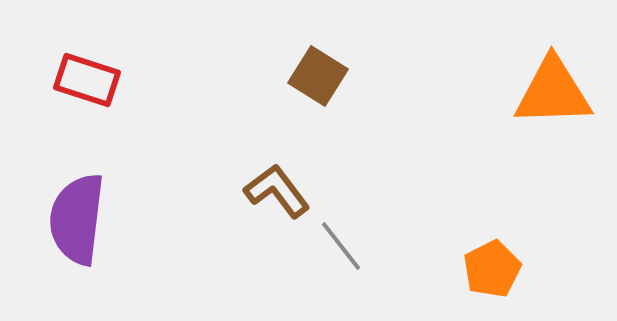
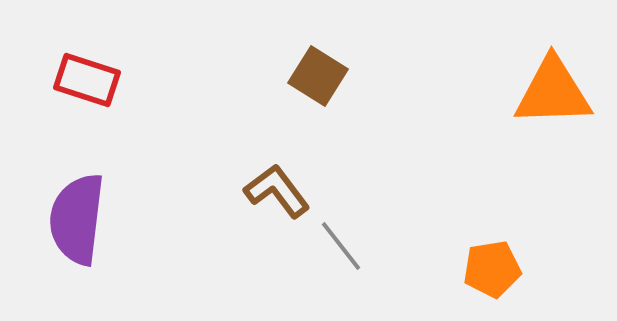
orange pentagon: rotated 18 degrees clockwise
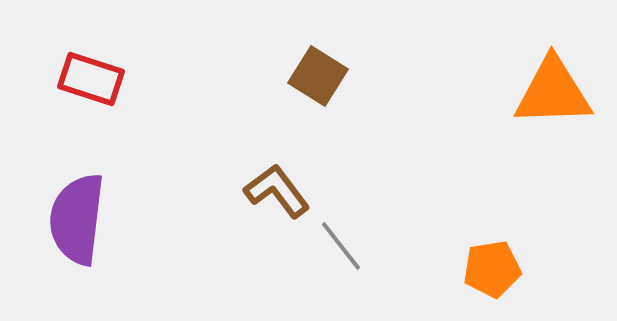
red rectangle: moved 4 px right, 1 px up
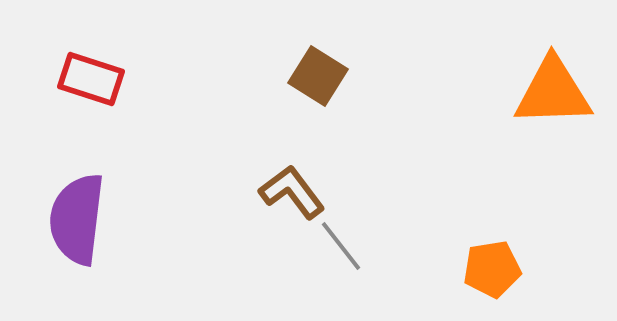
brown L-shape: moved 15 px right, 1 px down
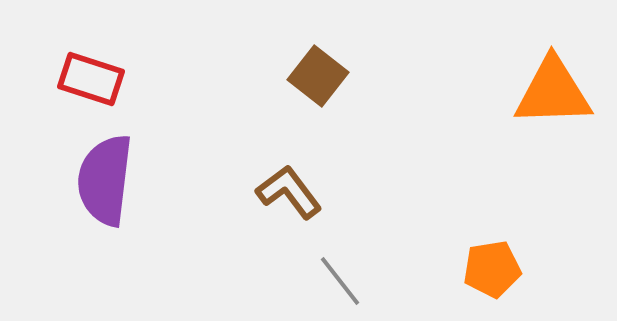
brown square: rotated 6 degrees clockwise
brown L-shape: moved 3 px left
purple semicircle: moved 28 px right, 39 px up
gray line: moved 1 px left, 35 px down
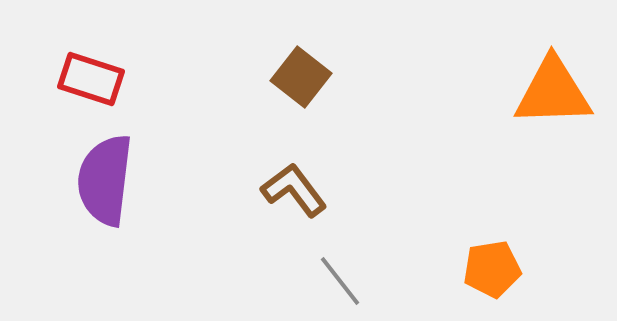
brown square: moved 17 px left, 1 px down
brown L-shape: moved 5 px right, 2 px up
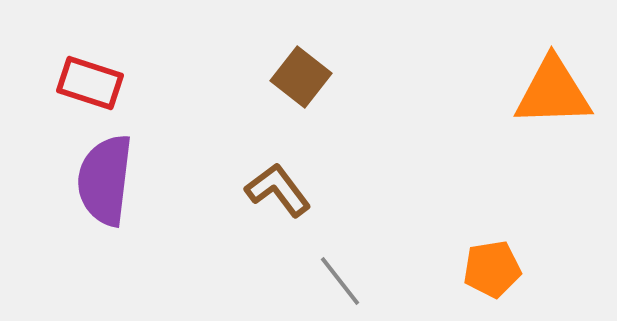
red rectangle: moved 1 px left, 4 px down
brown L-shape: moved 16 px left
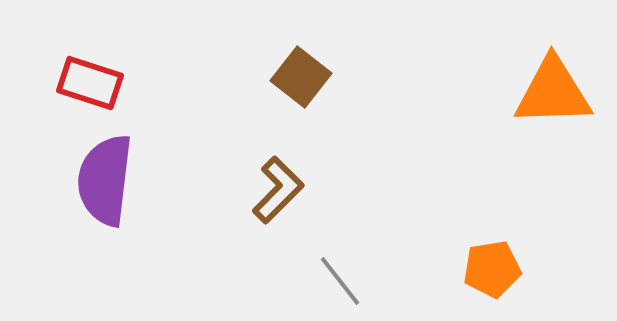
brown L-shape: rotated 82 degrees clockwise
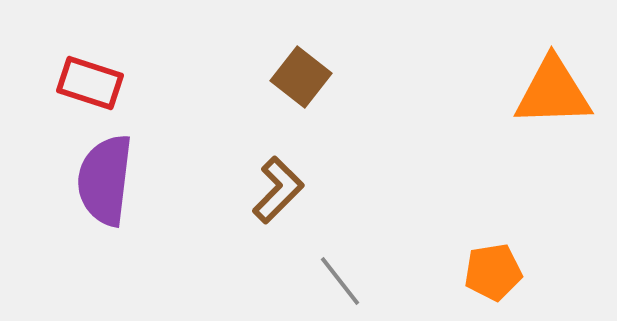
orange pentagon: moved 1 px right, 3 px down
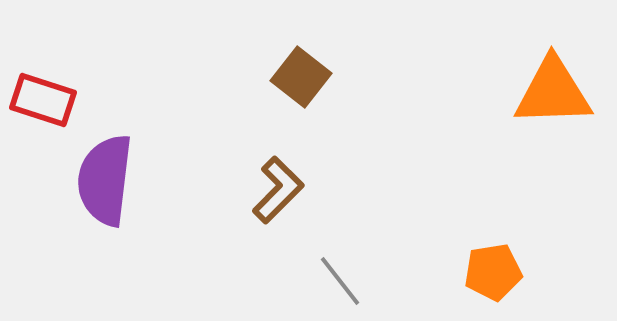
red rectangle: moved 47 px left, 17 px down
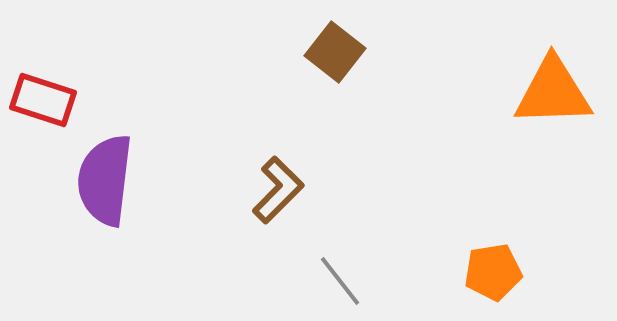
brown square: moved 34 px right, 25 px up
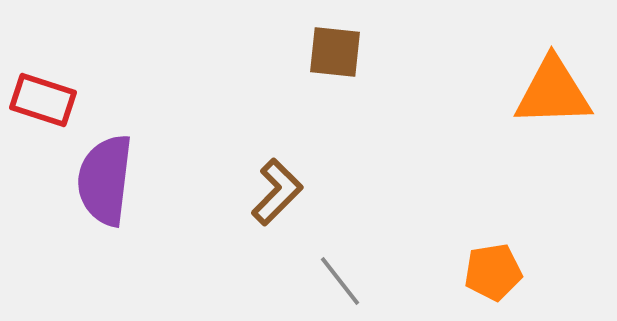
brown square: rotated 32 degrees counterclockwise
brown L-shape: moved 1 px left, 2 px down
